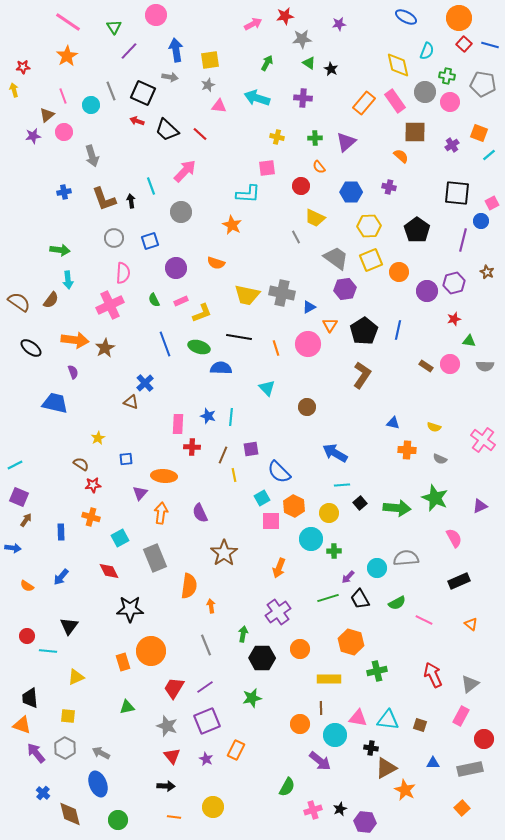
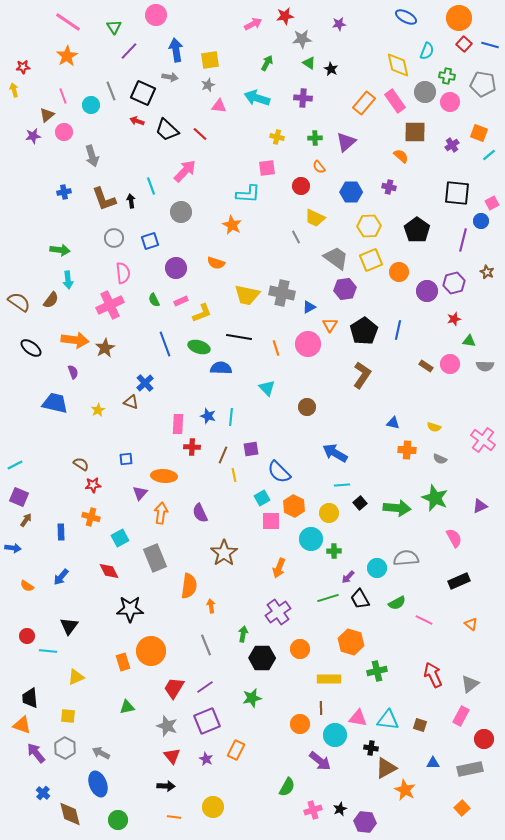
pink semicircle at (123, 273): rotated 10 degrees counterclockwise
yellow star at (98, 438): moved 28 px up
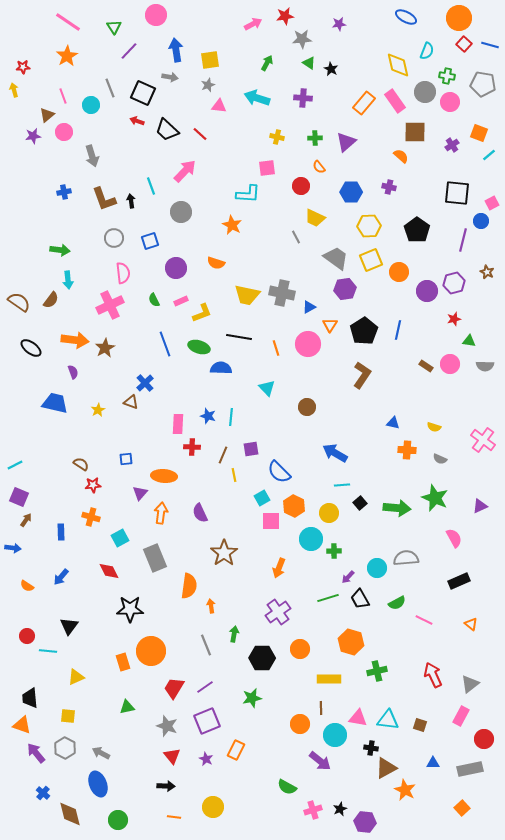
gray line at (111, 91): moved 1 px left, 3 px up
green arrow at (243, 634): moved 9 px left
green semicircle at (287, 787): rotated 90 degrees clockwise
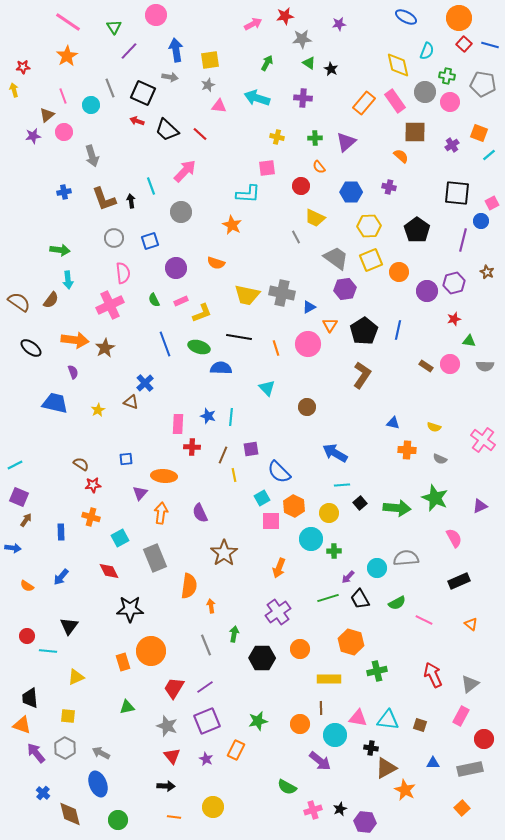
green star at (252, 698): moved 6 px right, 23 px down
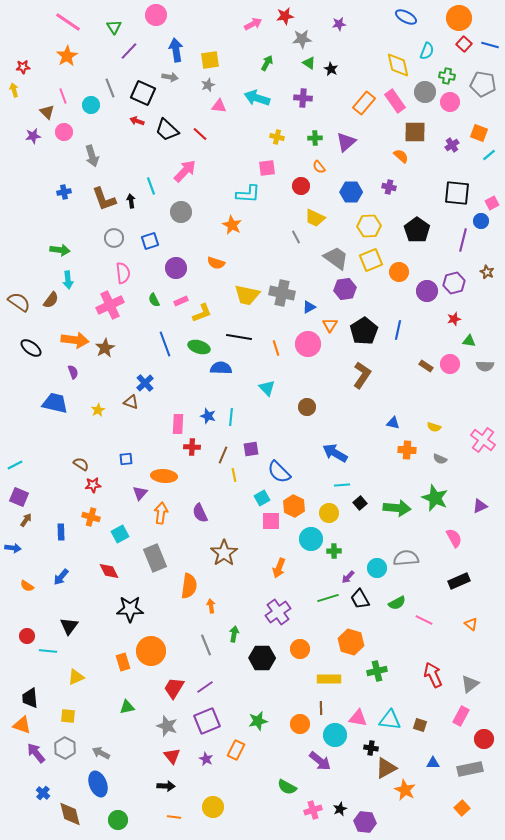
brown triangle at (47, 115): moved 3 px up; rotated 35 degrees counterclockwise
cyan square at (120, 538): moved 4 px up
cyan triangle at (388, 720): moved 2 px right
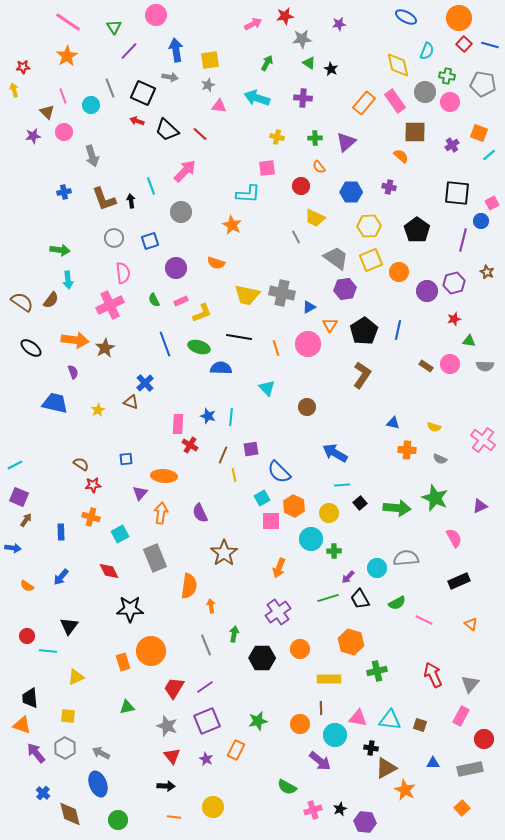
brown semicircle at (19, 302): moved 3 px right
red cross at (192, 447): moved 2 px left, 2 px up; rotated 28 degrees clockwise
gray triangle at (470, 684): rotated 12 degrees counterclockwise
